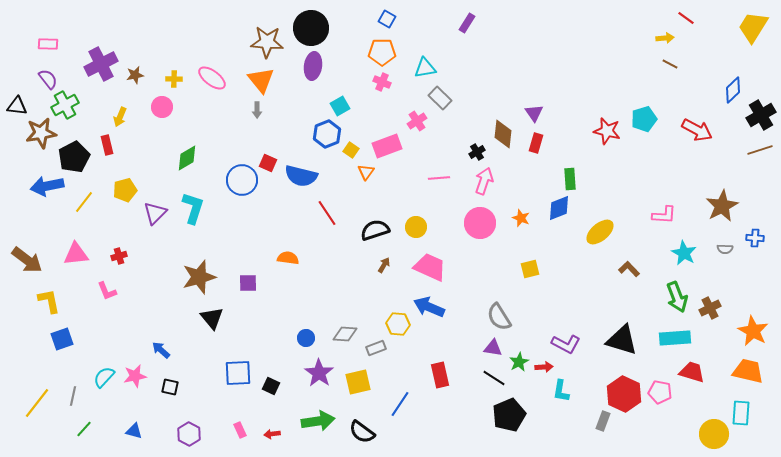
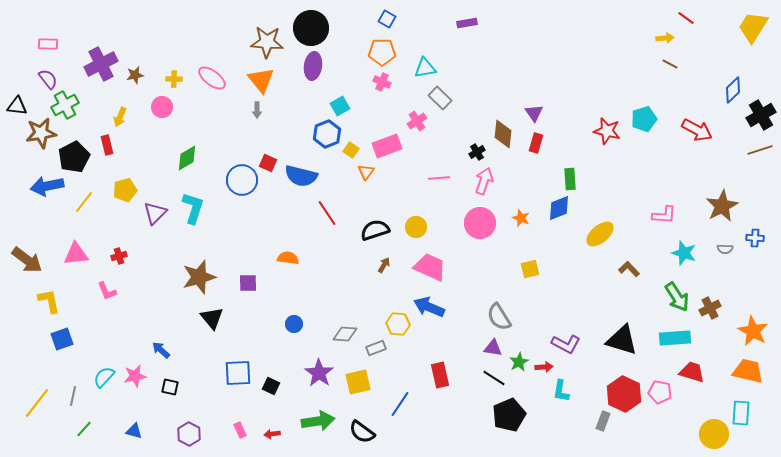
purple rectangle at (467, 23): rotated 48 degrees clockwise
yellow ellipse at (600, 232): moved 2 px down
cyan star at (684, 253): rotated 10 degrees counterclockwise
green arrow at (677, 297): rotated 12 degrees counterclockwise
blue circle at (306, 338): moved 12 px left, 14 px up
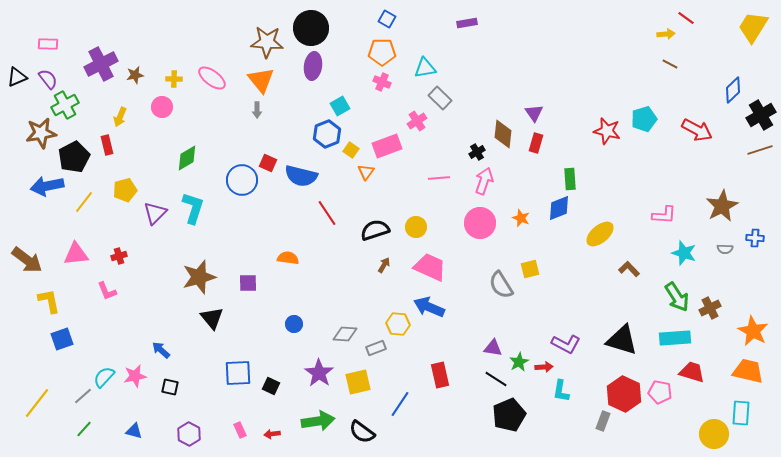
yellow arrow at (665, 38): moved 1 px right, 4 px up
black triangle at (17, 106): moved 29 px up; rotated 30 degrees counterclockwise
gray semicircle at (499, 317): moved 2 px right, 32 px up
black line at (494, 378): moved 2 px right, 1 px down
gray line at (73, 396): moved 10 px right; rotated 36 degrees clockwise
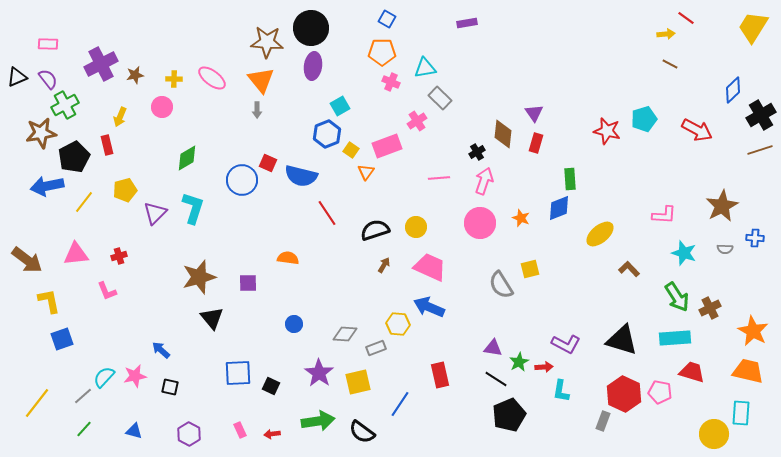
pink cross at (382, 82): moved 9 px right
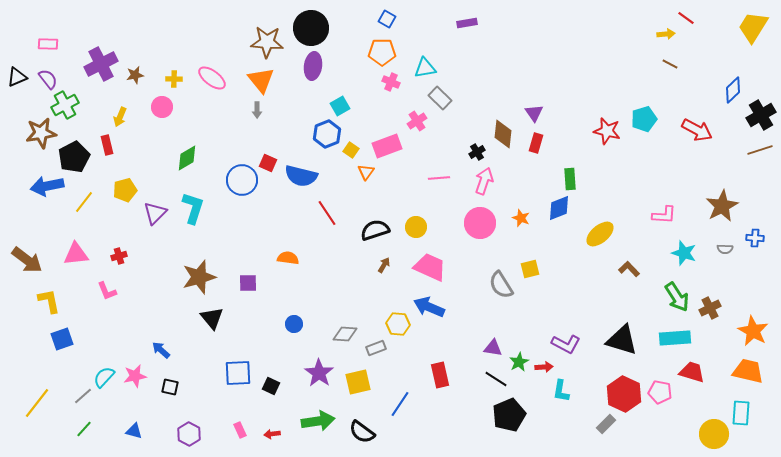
gray rectangle at (603, 421): moved 3 px right, 3 px down; rotated 24 degrees clockwise
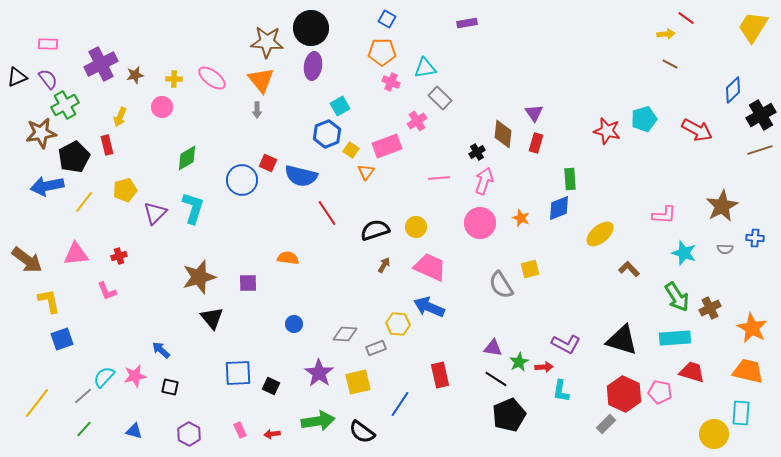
orange star at (753, 331): moved 1 px left, 3 px up
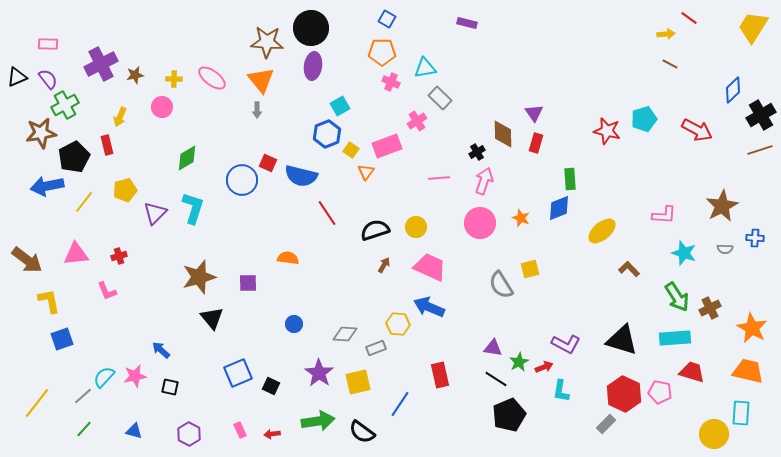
red line at (686, 18): moved 3 px right
purple rectangle at (467, 23): rotated 24 degrees clockwise
brown diamond at (503, 134): rotated 8 degrees counterclockwise
yellow ellipse at (600, 234): moved 2 px right, 3 px up
red arrow at (544, 367): rotated 18 degrees counterclockwise
blue square at (238, 373): rotated 20 degrees counterclockwise
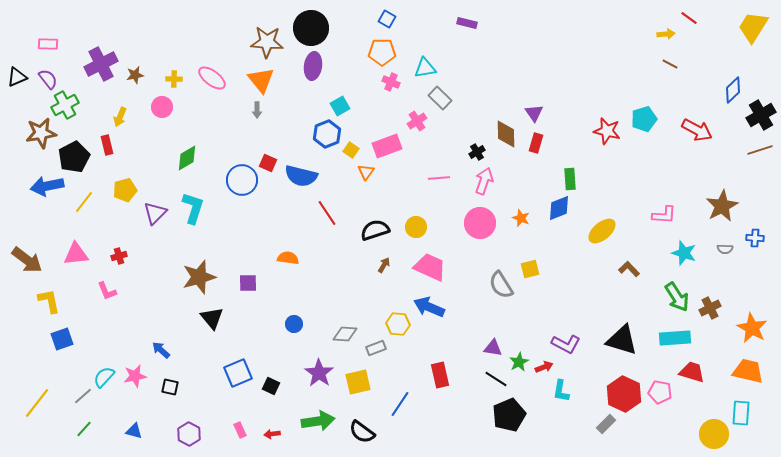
brown diamond at (503, 134): moved 3 px right
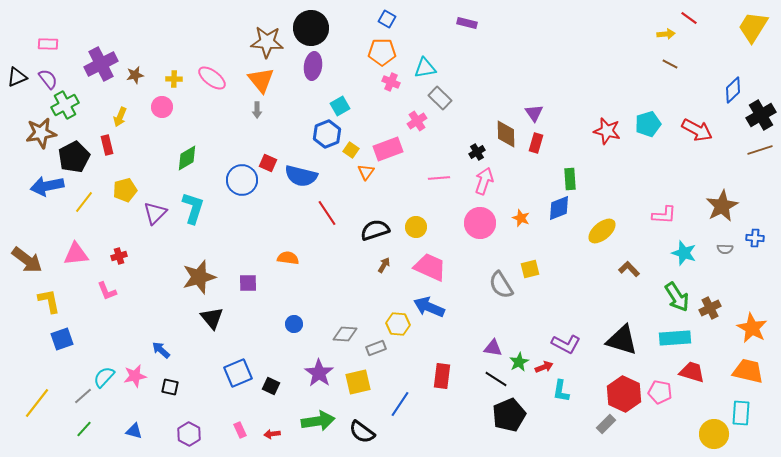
cyan pentagon at (644, 119): moved 4 px right, 5 px down
pink rectangle at (387, 146): moved 1 px right, 3 px down
red rectangle at (440, 375): moved 2 px right, 1 px down; rotated 20 degrees clockwise
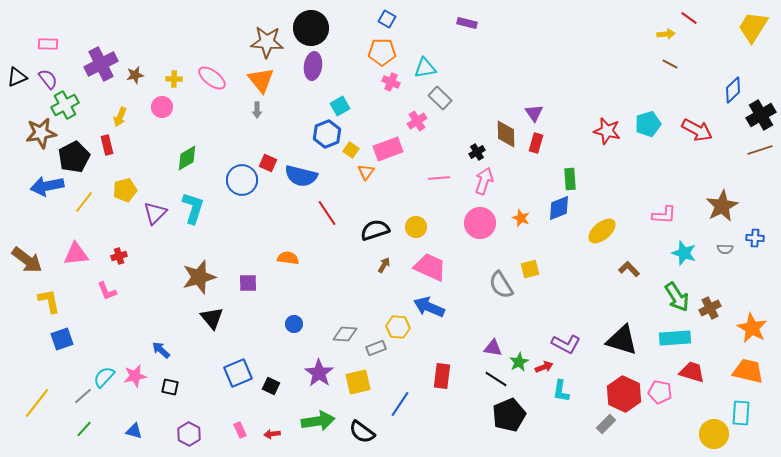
yellow hexagon at (398, 324): moved 3 px down
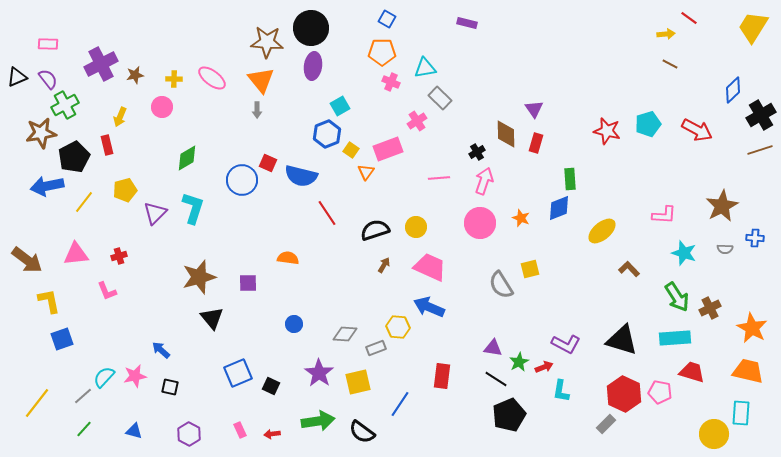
purple triangle at (534, 113): moved 4 px up
